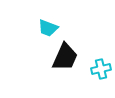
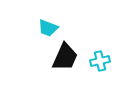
cyan cross: moved 1 px left, 8 px up
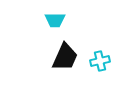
cyan trapezoid: moved 7 px right, 8 px up; rotated 20 degrees counterclockwise
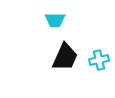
cyan cross: moved 1 px left, 1 px up
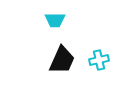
black trapezoid: moved 3 px left, 3 px down
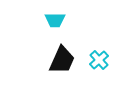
cyan cross: rotated 30 degrees counterclockwise
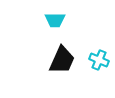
cyan cross: rotated 24 degrees counterclockwise
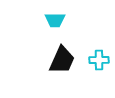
cyan cross: rotated 24 degrees counterclockwise
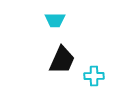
cyan cross: moved 5 px left, 16 px down
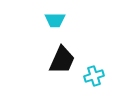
cyan cross: rotated 18 degrees counterclockwise
